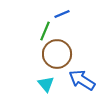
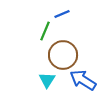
brown circle: moved 6 px right, 1 px down
blue arrow: moved 1 px right
cyan triangle: moved 1 px right, 4 px up; rotated 12 degrees clockwise
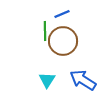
green line: rotated 24 degrees counterclockwise
brown circle: moved 14 px up
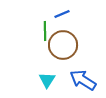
brown circle: moved 4 px down
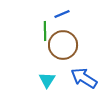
blue arrow: moved 1 px right, 2 px up
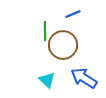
blue line: moved 11 px right
cyan triangle: rotated 18 degrees counterclockwise
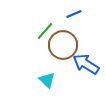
blue line: moved 1 px right
green line: rotated 42 degrees clockwise
blue arrow: moved 2 px right, 14 px up
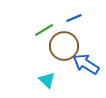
blue line: moved 4 px down
green line: moved 1 px left, 1 px up; rotated 18 degrees clockwise
brown circle: moved 1 px right, 1 px down
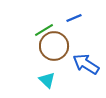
brown circle: moved 10 px left
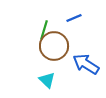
green line: rotated 42 degrees counterclockwise
